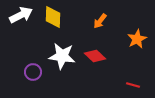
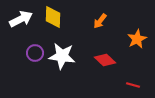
white arrow: moved 4 px down
red diamond: moved 10 px right, 4 px down
purple circle: moved 2 px right, 19 px up
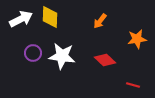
yellow diamond: moved 3 px left
orange star: rotated 18 degrees clockwise
purple circle: moved 2 px left
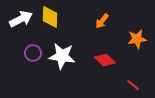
orange arrow: moved 2 px right
red line: rotated 24 degrees clockwise
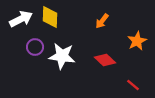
orange star: moved 2 px down; rotated 18 degrees counterclockwise
purple circle: moved 2 px right, 6 px up
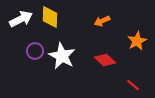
orange arrow: rotated 28 degrees clockwise
purple circle: moved 4 px down
white star: rotated 20 degrees clockwise
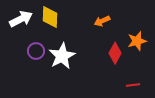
orange star: rotated 12 degrees clockwise
purple circle: moved 1 px right
white star: rotated 16 degrees clockwise
red diamond: moved 10 px right, 7 px up; rotated 75 degrees clockwise
red line: rotated 48 degrees counterclockwise
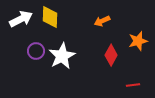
orange star: moved 1 px right
red diamond: moved 4 px left, 2 px down
